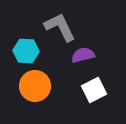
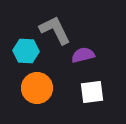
gray L-shape: moved 5 px left, 3 px down
orange circle: moved 2 px right, 2 px down
white square: moved 2 px left, 2 px down; rotated 20 degrees clockwise
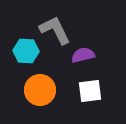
orange circle: moved 3 px right, 2 px down
white square: moved 2 px left, 1 px up
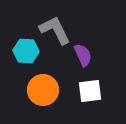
purple semicircle: rotated 80 degrees clockwise
orange circle: moved 3 px right
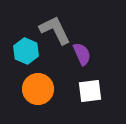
cyan hexagon: rotated 20 degrees clockwise
purple semicircle: moved 1 px left, 1 px up
orange circle: moved 5 px left, 1 px up
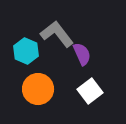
gray L-shape: moved 2 px right, 4 px down; rotated 12 degrees counterclockwise
white square: rotated 30 degrees counterclockwise
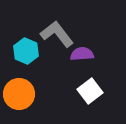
purple semicircle: rotated 70 degrees counterclockwise
orange circle: moved 19 px left, 5 px down
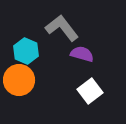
gray L-shape: moved 5 px right, 6 px up
purple semicircle: rotated 20 degrees clockwise
orange circle: moved 14 px up
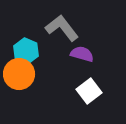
orange circle: moved 6 px up
white square: moved 1 px left
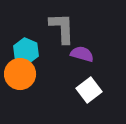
gray L-shape: rotated 36 degrees clockwise
orange circle: moved 1 px right
white square: moved 1 px up
